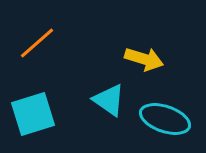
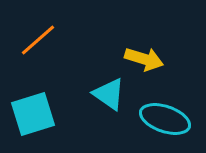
orange line: moved 1 px right, 3 px up
cyan triangle: moved 6 px up
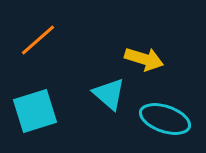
cyan triangle: rotated 6 degrees clockwise
cyan square: moved 2 px right, 3 px up
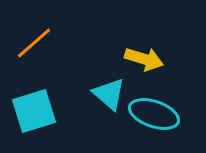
orange line: moved 4 px left, 3 px down
cyan square: moved 1 px left
cyan ellipse: moved 11 px left, 5 px up
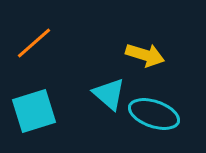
yellow arrow: moved 1 px right, 4 px up
